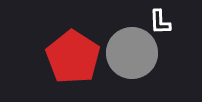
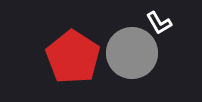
white L-shape: moved 1 px left, 1 px down; rotated 28 degrees counterclockwise
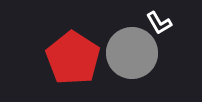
red pentagon: moved 1 px down
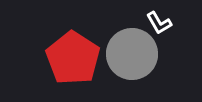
gray circle: moved 1 px down
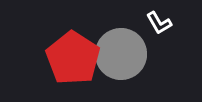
gray circle: moved 11 px left
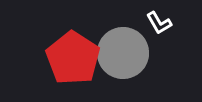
gray circle: moved 2 px right, 1 px up
